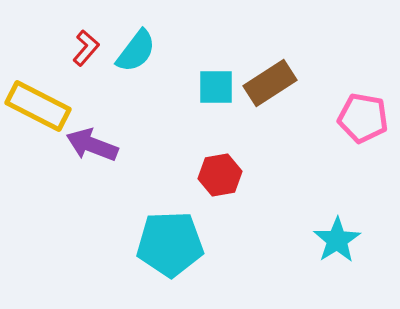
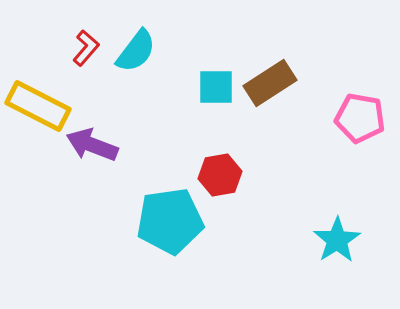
pink pentagon: moved 3 px left
cyan pentagon: moved 23 px up; rotated 6 degrees counterclockwise
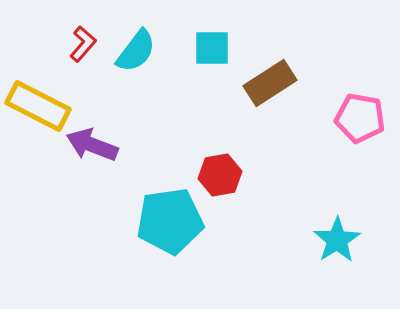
red L-shape: moved 3 px left, 4 px up
cyan square: moved 4 px left, 39 px up
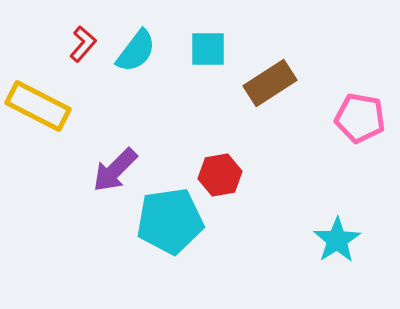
cyan square: moved 4 px left, 1 px down
purple arrow: moved 23 px right, 25 px down; rotated 66 degrees counterclockwise
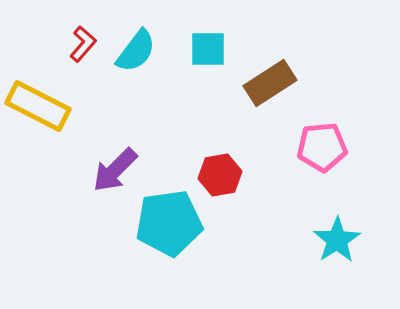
pink pentagon: moved 38 px left, 29 px down; rotated 15 degrees counterclockwise
cyan pentagon: moved 1 px left, 2 px down
